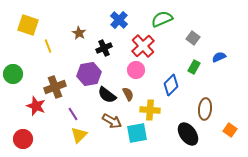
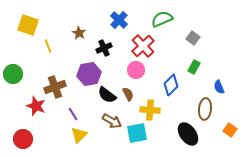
blue semicircle: moved 30 px down; rotated 88 degrees counterclockwise
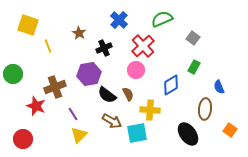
blue diamond: rotated 15 degrees clockwise
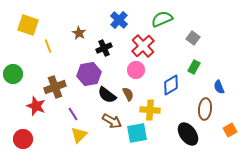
orange square: rotated 24 degrees clockwise
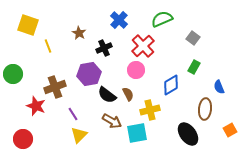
yellow cross: rotated 18 degrees counterclockwise
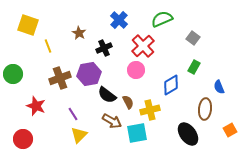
brown cross: moved 5 px right, 9 px up
brown semicircle: moved 8 px down
